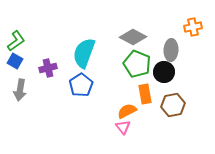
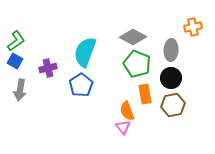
cyan semicircle: moved 1 px right, 1 px up
black circle: moved 7 px right, 6 px down
orange semicircle: rotated 84 degrees counterclockwise
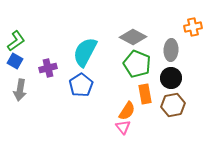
cyan semicircle: rotated 8 degrees clockwise
orange semicircle: rotated 126 degrees counterclockwise
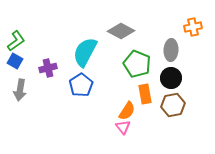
gray diamond: moved 12 px left, 6 px up
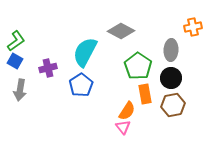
green pentagon: moved 1 px right, 2 px down; rotated 12 degrees clockwise
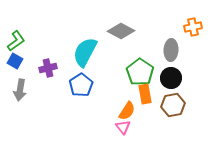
green pentagon: moved 2 px right, 6 px down
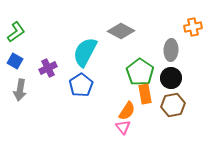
green L-shape: moved 9 px up
purple cross: rotated 12 degrees counterclockwise
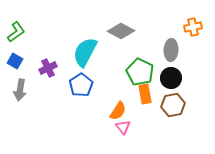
green pentagon: rotated 8 degrees counterclockwise
orange semicircle: moved 9 px left
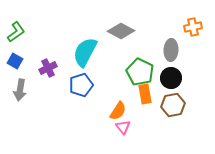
blue pentagon: rotated 15 degrees clockwise
